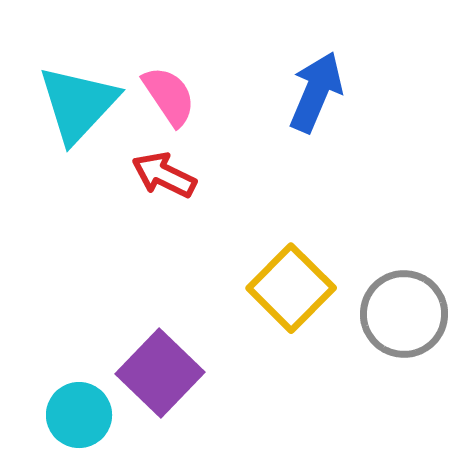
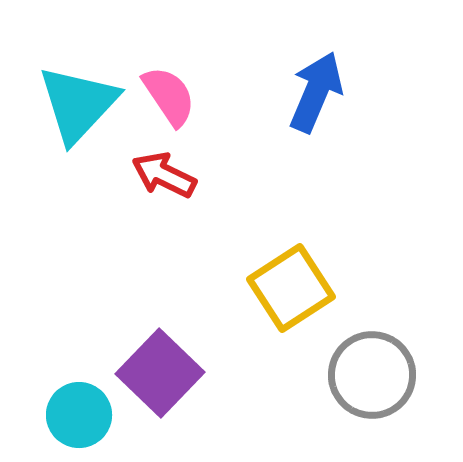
yellow square: rotated 12 degrees clockwise
gray circle: moved 32 px left, 61 px down
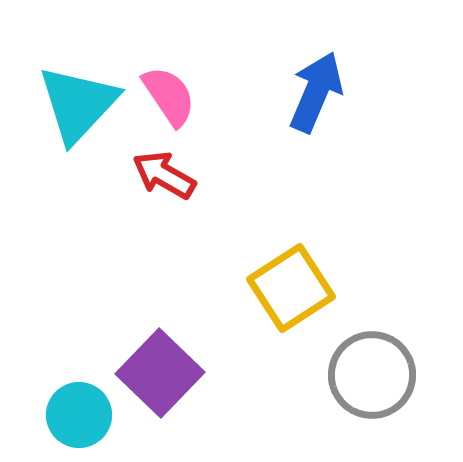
red arrow: rotated 4 degrees clockwise
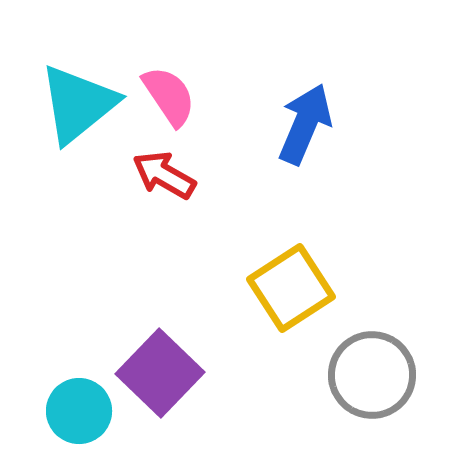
blue arrow: moved 11 px left, 32 px down
cyan triangle: rotated 8 degrees clockwise
cyan circle: moved 4 px up
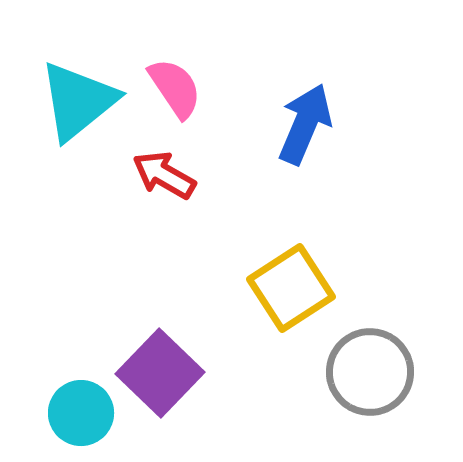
pink semicircle: moved 6 px right, 8 px up
cyan triangle: moved 3 px up
gray circle: moved 2 px left, 3 px up
cyan circle: moved 2 px right, 2 px down
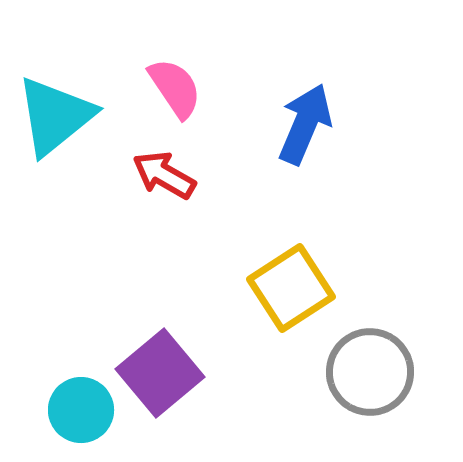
cyan triangle: moved 23 px left, 15 px down
purple square: rotated 6 degrees clockwise
cyan circle: moved 3 px up
